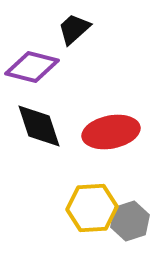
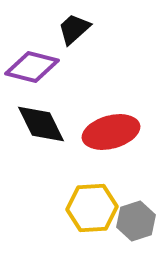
black diamond: moved 2 px right, 2 px up; rotated 8 degrees counterclockwise
red ellipse: rotated 4 degrees counterclockwise
gray hexagon: moved 6 px right
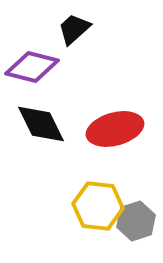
red ellipse: moved 4 px right, 3 px up
yellow hexagon: moved 6 px right, 2 px up; rotated 9 degrees clockwise
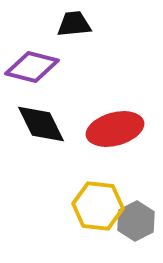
black trapezoid: moved 5 px up; rotated 36 degrees clockwise
gray hexagon: rotated 9 degrees counterclockwise
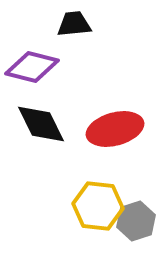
gray hexagon: rotated 9 degrees clockwise
